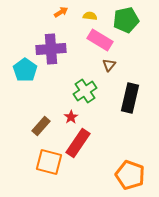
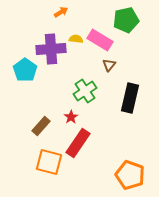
yellow semicircle: moved 14 px left, 23 px down
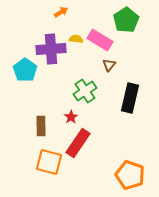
green pentagon: rotated 20 degrees counterclockwise
brown rectangle: rotated 42 degrees counterclockwise
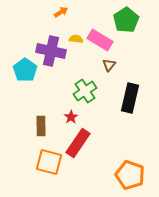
purple cross: moved 2 px down; rotated 16 degrees clockwise
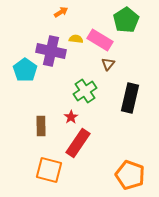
brown triangle: moved 1 px left, 1 px up
orange square: moved 8 px down
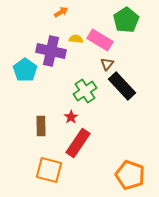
brown triangle: moved 1 px left
black rectangle: moved 8 px left, 12 px up; rotated 56 degrees counterclockwise
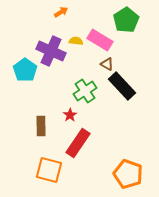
yellow semicircle: moved 2 px down
purple cross: rotated 12 degrees clockwise
brown triangle: rotated 40 degrees counterclockwise
red star: moved 1 px left, 2 px up
orange pentagon: moved 2 px left, 1 px up
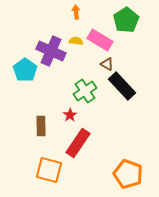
orange arrow: moved 15 px right; rotated 64 degrees counterclockwise
